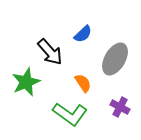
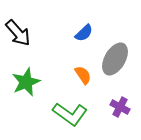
blue semicircle: moved 1 px right, 1 px up
black arrow: moved 32 px left, 19 px up
orange semicircle: moved 8 px up
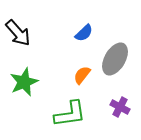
orange semicircle: moved 1 px left; rotated 108 degrees counterclockwise
green star: moved 2 px left
green L-shape: rotated 44 degrees counterclockwise
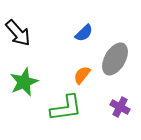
green L-shape: moved 4 px left, 6 px up
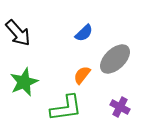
gray ellipse: rotated 16 degrees clockwise
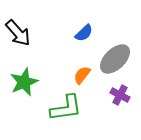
purple cross: moved 12 px up
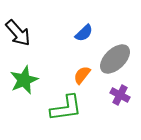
green star: moved 2 px up
